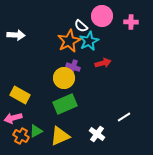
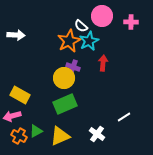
red arrow: rotated 70 degrees counterclockwise
pink arrow: moved 1 px left, 2 px up
orange cross: moved 2 px left
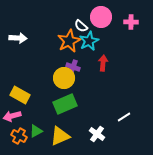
pink circle: moved 1 px left, 1 px down
white arrow: moved 2 px right, 3 px down
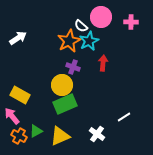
white arrow: rotated 36 degrees counterclockwise
yellow circle: moved 2 px left, 7 px down
pink arrow: rotated 66 degrees clockwise
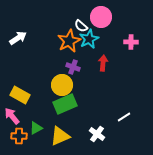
pink cross: moved 20 px down
cyan star: moved 2 px up
green triangle: moved 3 px up
orange cross: rotated 28 degrees counterclockwise
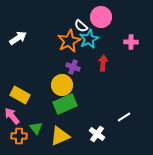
green triangle: rotated 40 degrees counterclockwise
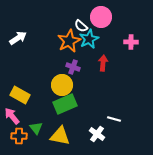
white line: moved 10 px left, 2 px down; rotated 48 degrees clockwise
yellow triangle: rotated 35 degrees clockwise
